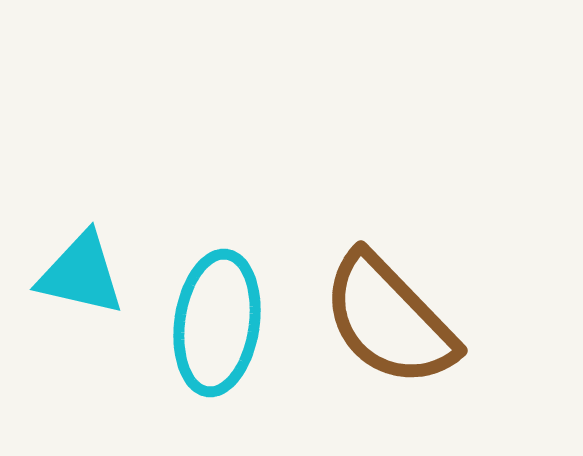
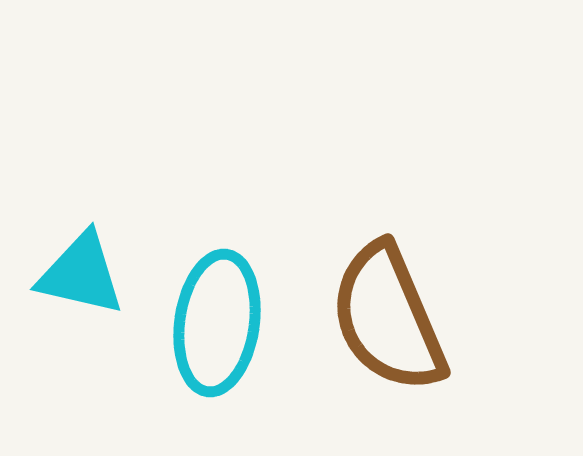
brown semicircle: moved 1 px left, 2 px up; rotated 21 degrees clockwise
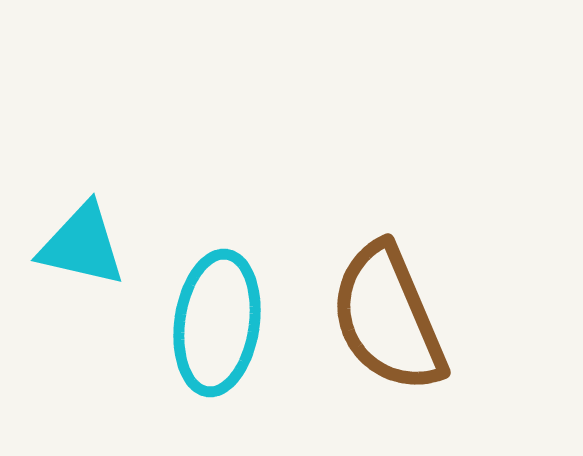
cyan triangle: moved 1 px right, 29 px up
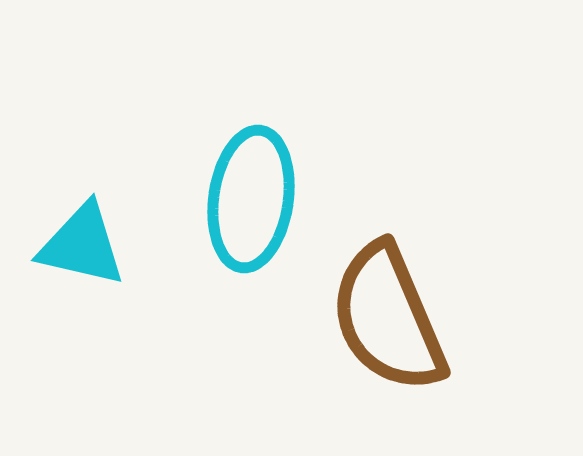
cyan ellipse: moved 34 px right, 124 px up
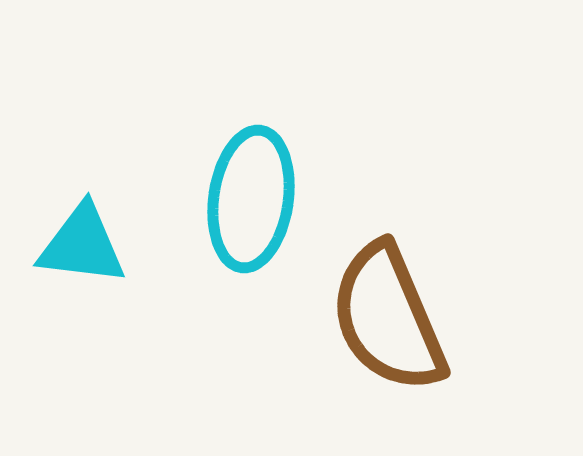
cyan triangle: rotated 6 degrees counterclockwise
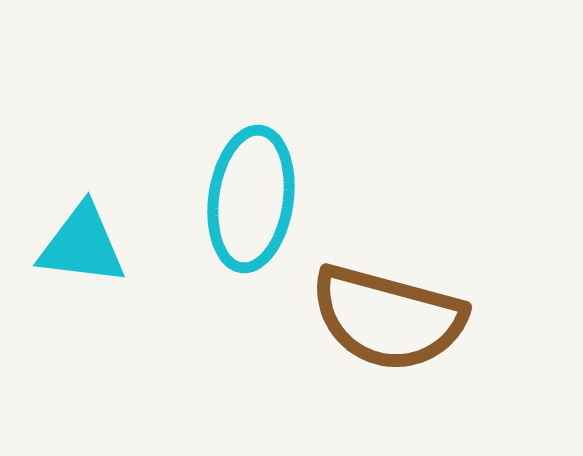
brown semicircle: rotated 52 degrees counterclockwise
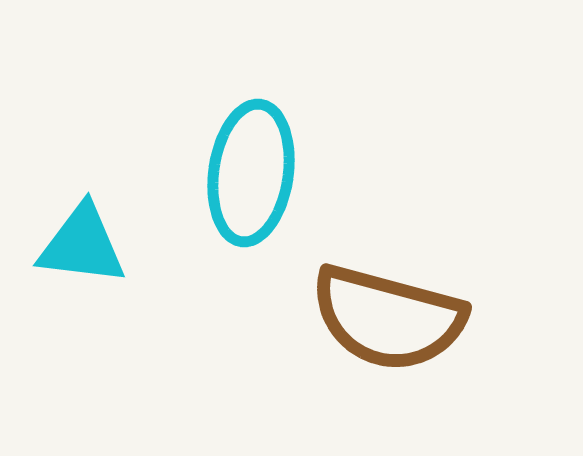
cyan ellipse: moved 26 px up
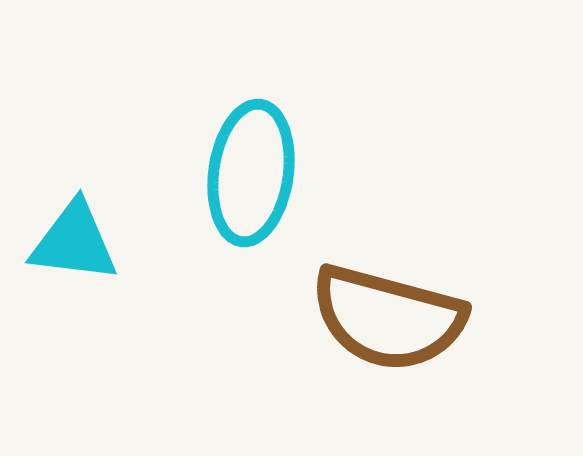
cyan triangle: moved 8 px left, 3 px up
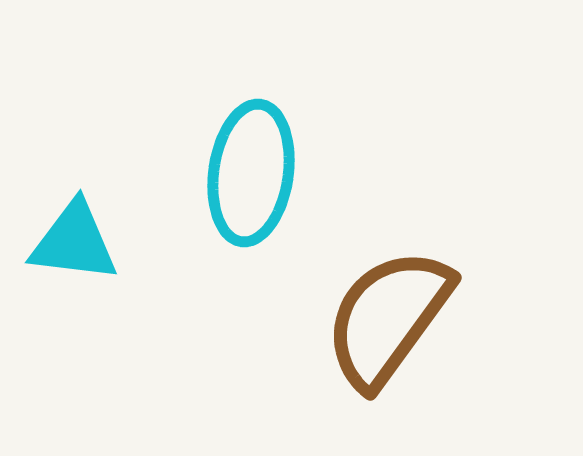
brown semicircle: rotated 111 degrees clockwise
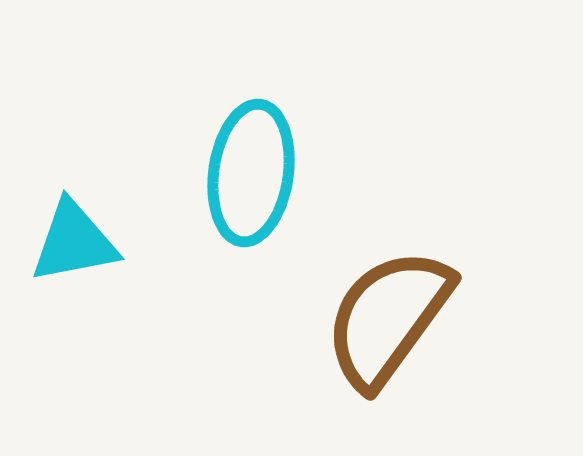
cyan triangle: rotated 18 degrees counterclockwise
